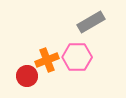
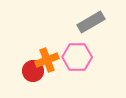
red circle: moved 6 px right, 5 px up
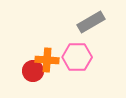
orange cross: rotated 25 degrees clockwise
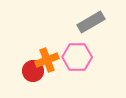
orange cross: rotated 25 degrees counterclockwise
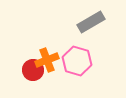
pink hexagon: moved 4 px down; rotated 16 degrees clockwise
red circle: moved 1 px up
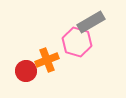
pink hexagon: moved 19 px up
red circle: moved 7 px left, 1 px down
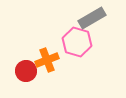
gray rectangle: moved 1 px right, 4 px up
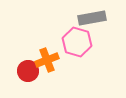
gray rectangle: rotated 20 degrees clockwise
red circle: moved 2 px right
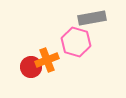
pink hexagon: moved 1 px left
red circle: moved 3 px right, 4 px up
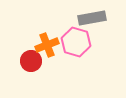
orange cross: moved 15 px up
red circle: moved 6 px up
